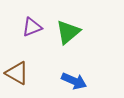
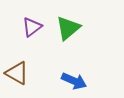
purple triangle: rotated 15 degrees counterclockwise
green triangle: moved 4 px up
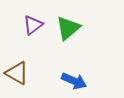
purple triangle: moved 1 px right, 2 px up
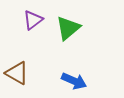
purple triangle: moved 5 px up
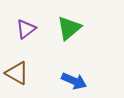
purple triangle: moved 7 px left, 9 px down
green triangle: moved 1 px right
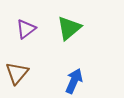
brown triangle: rotated 40 degrees clockwise
blue arrow: rotated 90 degrees counterclockwise
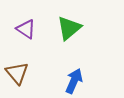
purple triangle: rotated 50 degrees counterclockwise
brown triangle: rotated 20 degrees counterclockwise
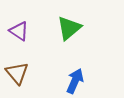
purple triangle: moved 7 px left, 2 px down
blue arrow: moved 1 px right
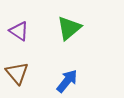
blue arrow: moved 8 px left; rotated 15 degrees clockwise
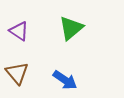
green triangle: moved 2 px right
blue arrow: moved 2 px left, 1 px up; rotated 85 degrees clockwise
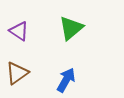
brown triangle: rotated 35 degrees clockwise
blue arrow: moved 1 px right; rotated 95 degrees counterclockwise
